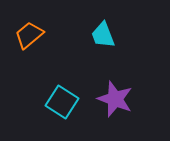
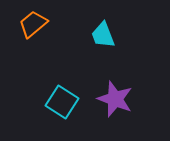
orange trapezoid: moved 4 px right, 11 px up
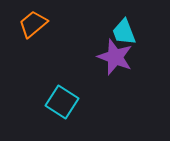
cyan trapezoid: moved 21 px right, 3 px up
purple star: moved 42 px up
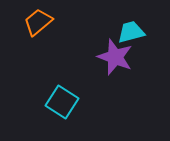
orange trapezoid: moved 5 px right, 2 px up
cyan trapezoid: moved 7 px right; rotated 96 degrees clockwise
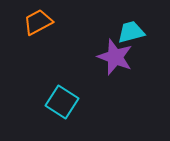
orange trapezoid: rotated 12 degrees clockwise
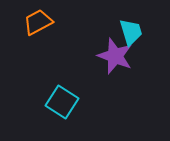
cyan trapezoid: rotated 88 degrees clockwise
purple star: moved 1 px up
